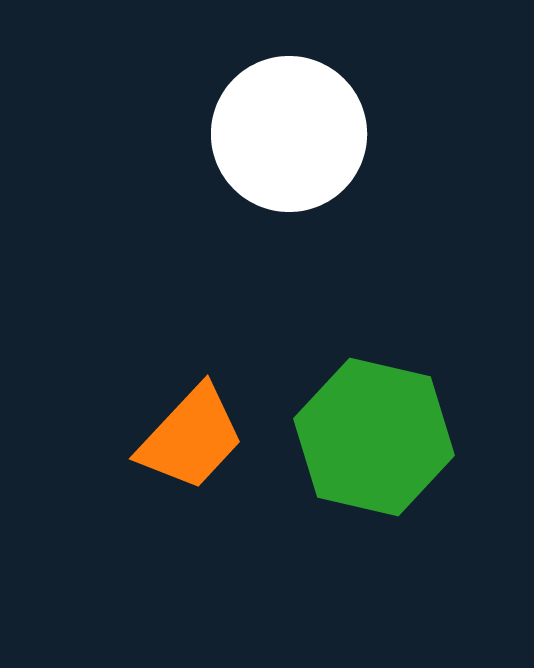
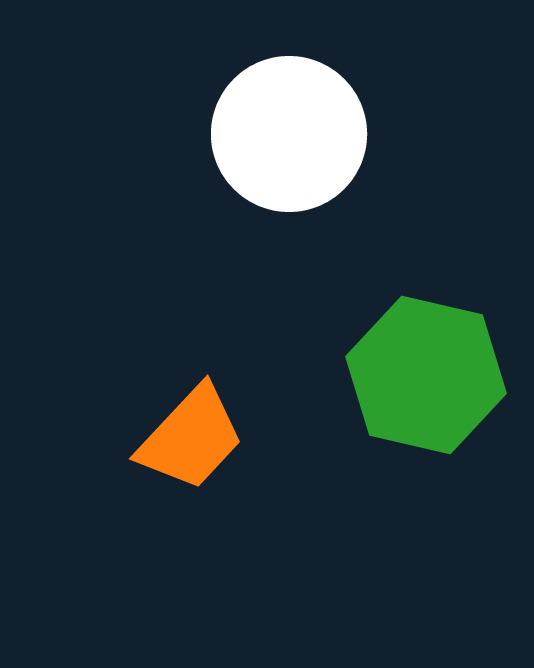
green hexagon: moved 52 px right, 62 px up
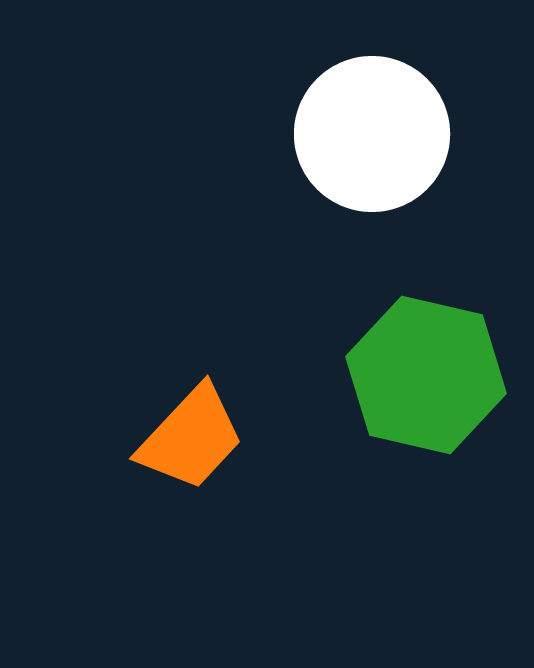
white circle: moved 83 px right
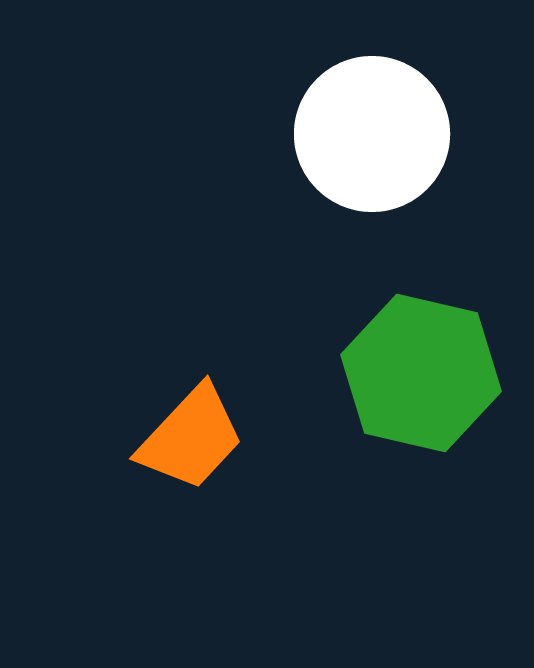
green hexagon: moved 5 px left, 2 px up
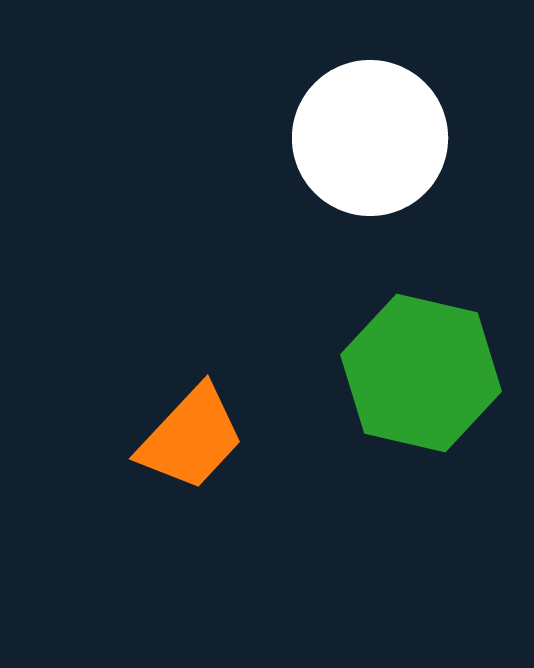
white circle: moved 2 px left, 4 px down
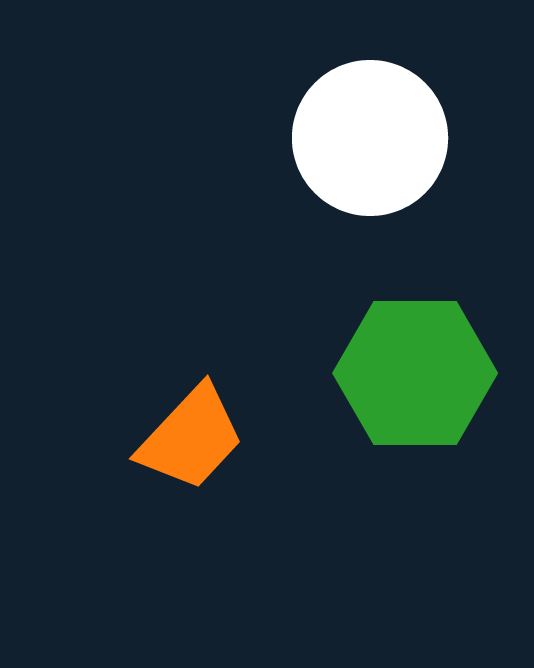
green hexagon: moved 6 px left; rotated 13 degrees counterclockwise
